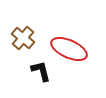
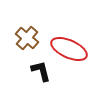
brown cross: moved 4 px right
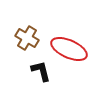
brown cross: rotated 10 degrees counterclockwise
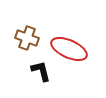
brown cross: rotated 10 degrees counterclockwise
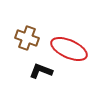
black L-shape: rotated 55 degrees counterclockwise
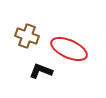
brown cross: moved 2 px up
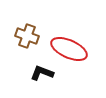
black L-shape: moved 1 px right, 2 px down
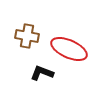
brown cross: rotated 10 degrees counterclockwise
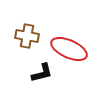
black L-shape: rotated 145 degrees clockwise
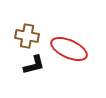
black L-shape: moved 8 px left, 8 px up
